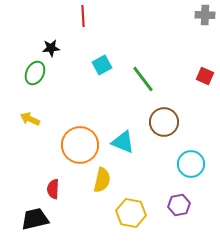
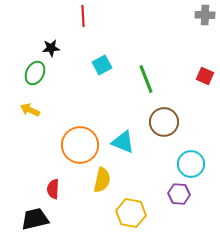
green line: moved 3 px right; rotated 16 degrees clockwise
yellow arrow: moved 9 px up
purple hexagon: moved 11 px up; rotated 15 degrees clockwise
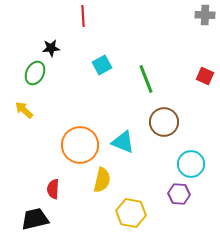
yellow arrow: moved 6 px left; rotated 18 degrees clockwise
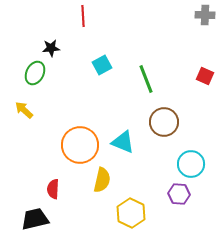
yellow hexagon: rotated 16 degrees clockwise
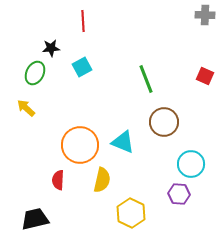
red line: moved 5 px down
cyan square: moved 20 px left, 2 px down
yellow arrow: moved 2 px right, 2 px up
red semicircle: moved 5 px right, 9 px up
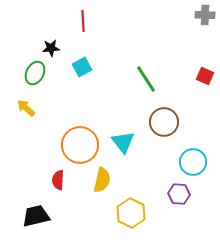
green line: rotated 12 degrees counterclockwise
cyan triangle: rotated 30 degrees clockwise
cyan circle: moved 2 px right, 2 px up
black trapezoid: moved 1 px right, 3 px up
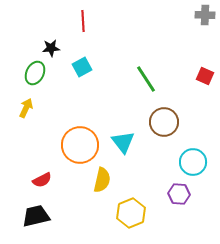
yellow arrow: rotated 72 degrees clockwise
red semicircle: moved 16 px left; rotated 120 degrees counterclockwise
yellow hexagon: rotated 12 degrees clockwise
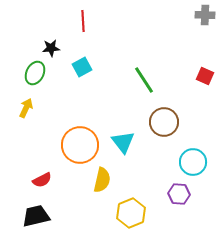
green line: moved 2 px left, 1 px down
